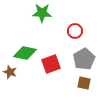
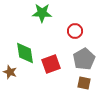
green diamond: rotated 70 degrees clockwise
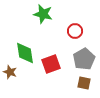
green star: moved 1 px right, 1 px down; rotated 12 degrees clockwise
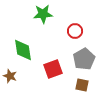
green star: rotated 18 degrees counterclockwise
green diamond: moved 2 px left, 3 px up
red square: moved 2 px right, 5 px down
brown star: moved 4 px down
brown square: moved 2 px left, 2 px down
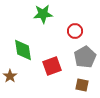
gray pentagon: moved 1 px right, 2 px up
red square: moved 1 px left, 3 px up
brown star: rotated 16 degrees clockwise
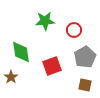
green star: moved 2 px right, 7 px down
red circle: moved 1 px left, 1 px up
green diamond: moved 2 px left, 2 px down
brown star: moved 1 px right, 1 px down
brown square: moved 3 px right
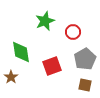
green star: rotated 18 degrees counterclockwise
red circle: moved 1 px left, 2 px down
gray pentagon: moved 2 px down
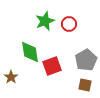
red circle: moved 4 px left, 8 px up
green diamond: moved 9 px right
gray pentagon: moved 1 px right, 1 px down
